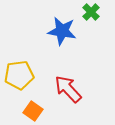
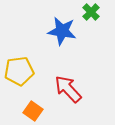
yellow pentagon: moved 4 px up
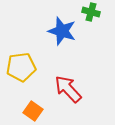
green cross: rotated 30 degrees counterclockwise
blue star: rotated 8 degrees clockwise
yellow pentagon: moved 2 px right, 4 px up
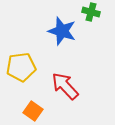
red arrow: moved 3 px left, 3 px up
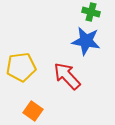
blue star: moved 24 px right, 10 px down; rotated 8 degrees counterclockwise
red arrow: moved 2 px right, 10 px up
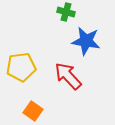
green cross: moved 25 px left
red arrow: moved 1 px right
